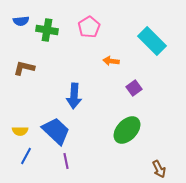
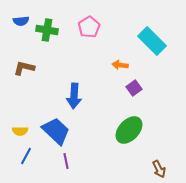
orange arrow: moved 9 px right, 4 px down
green ellipse: moved 2 px right
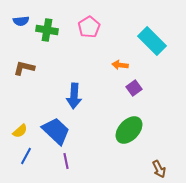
yellow semicircle: rotated 42 degrees counterclockwise
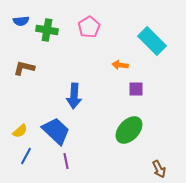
purple square: moved 2 px right, 1 px down; rotated 35 degrees clockwise
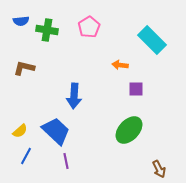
cyan rectangle: moved 1 px up
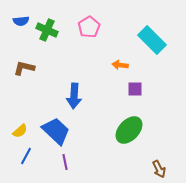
green cross: rotated 15 degrees clockwise
purple square: moved 1 px left
purple line: moved 1 px left, 1 px down
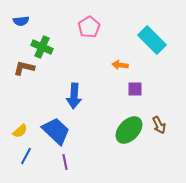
green cross: moved 5 px left, 17 px down
brown arrow: moved 44 px up
